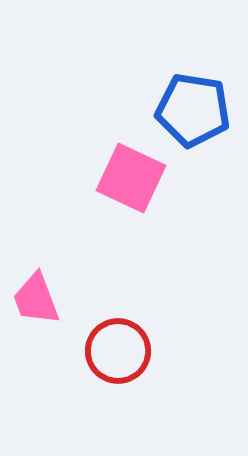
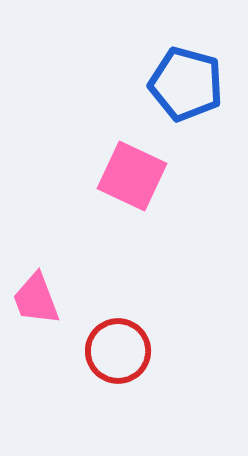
blue pentagon: moved 7 px left, 26 px up; rotated 6 degrees clockwise
pink square: moved 1 px right, 2 px up
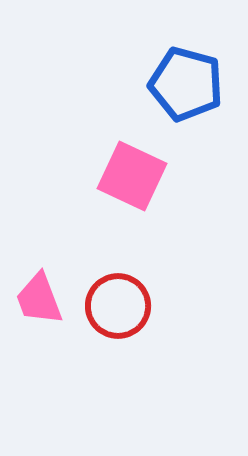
pink trapezoid: moved 3 px right
red circle: moved 45 px up
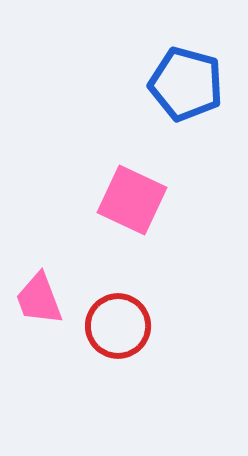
pink square: moved 24 px down
red circle: moved 20 px down
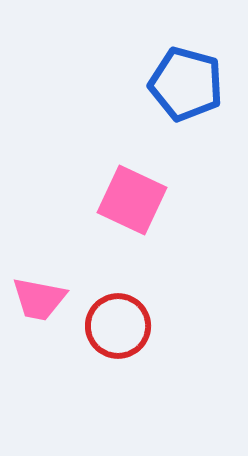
pink trapezoid: rotated 58 degrees counterclockwise
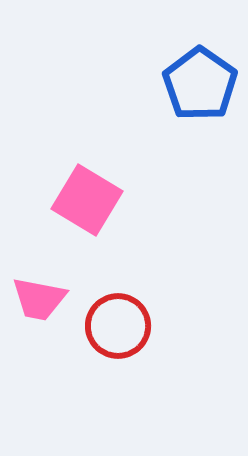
blue pentagon: moved 14 px right; rotated 20 degrees clockwise
pink square: moved 45 px left; rotated 6 degrees clockwise
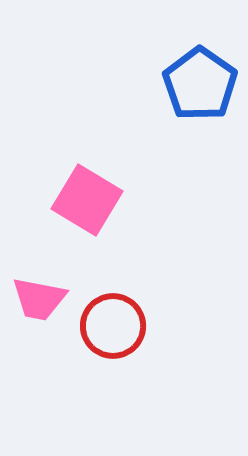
red circle: moved 5 px left
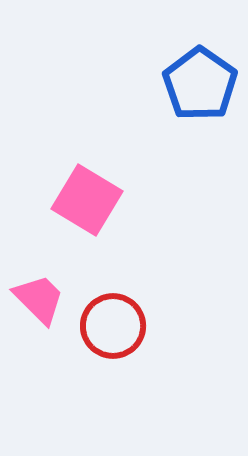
pink trapezoid: rotated 146 degrees counterclockwise
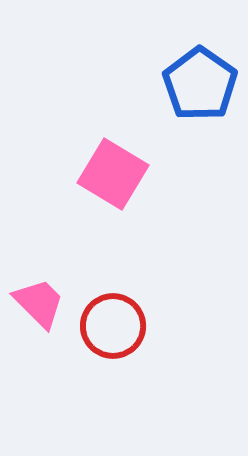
pink square: moved 26 px right, 26 px up
pink trapezoid: moved 4 px down
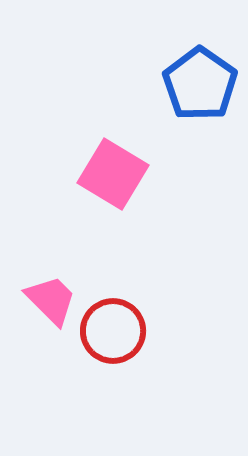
pink trapezoid: moved 12 px right, 3 px up
red circle: moved 5 px down
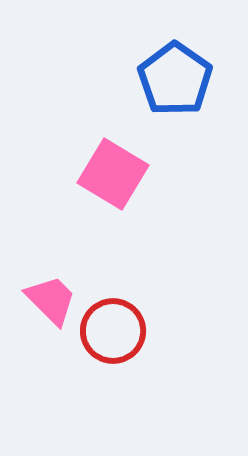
blue pentagon: moved 25 px left, 5 px up
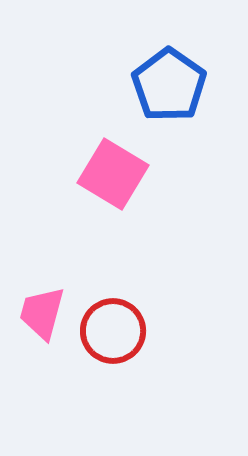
blue pentagon: moved 6 px left, 6 px down
pink trapezoid: moved 9 px left, 13 px down; rotated 120 degrees counterclockwise
